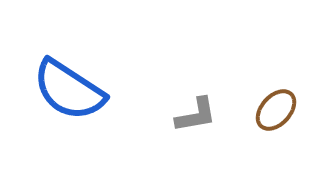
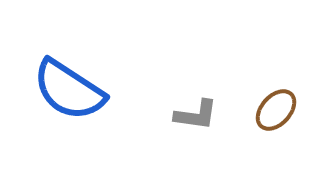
gray L-shape: rotated 18 degrees clockwise
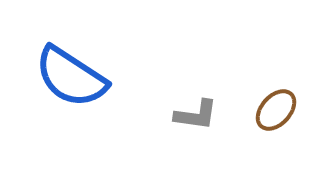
blue semicircle: moved 2 px right, 13 px up
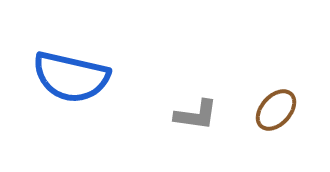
blue semicircle: rotated 20 degrees counterclockwise
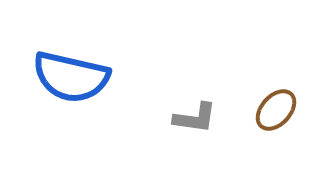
gray L-shape: moved 1 px left, 3 px down
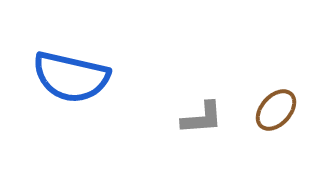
gray L-shape: moved 7 px right; rotated 12 degrees counterclockwise
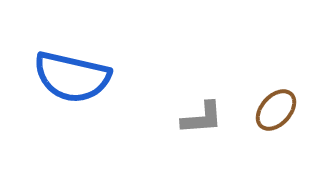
blue semicircle: moved 1 px right
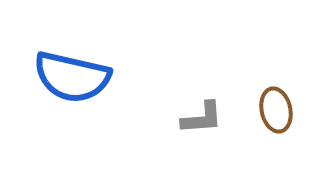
brown ellipse: rotated 54 degrees counterclockwise
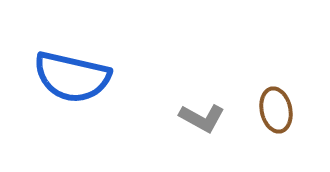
gray L-shape: rotated 33 degrees clockwise
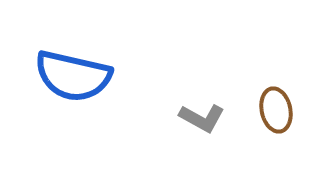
blue semicircle: moved 1 px right, 1 px up
